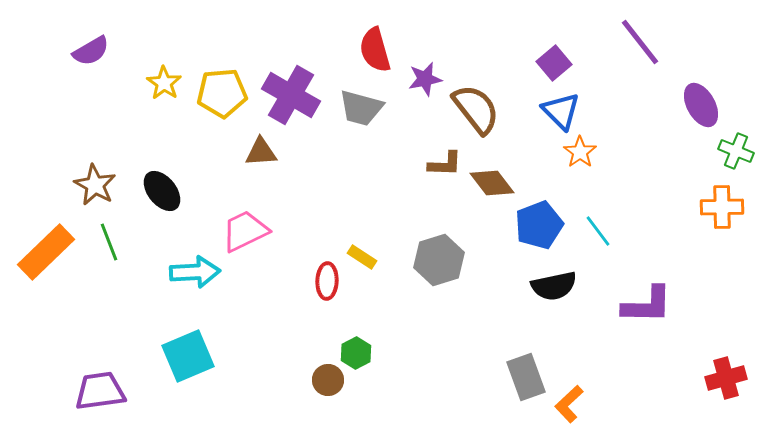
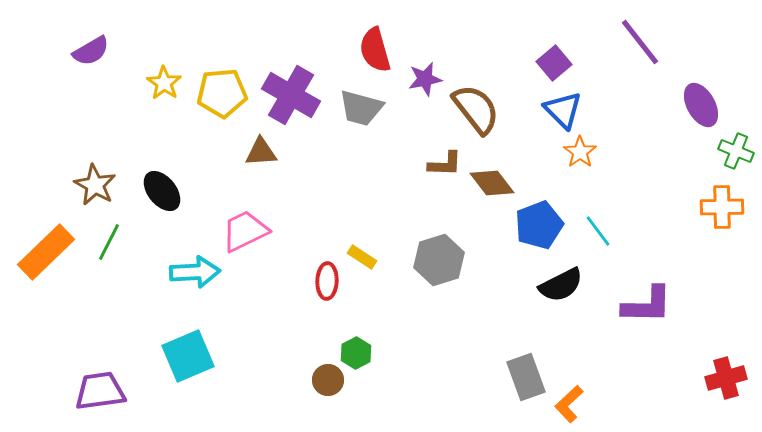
blue triangle: moved 2 px right, 1 px up
green line: rotated 48 degrees clockwise
black semicircle: moved 7 px right, 1 px up; rotated 15 degrees counterclockwise
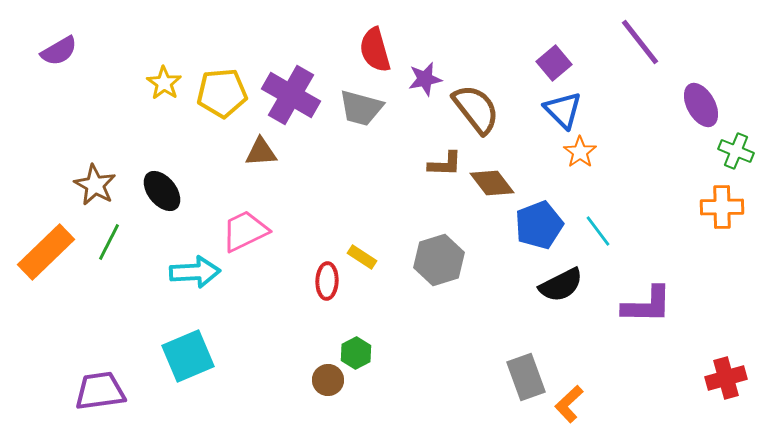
purple semicircle: moved 32 px left
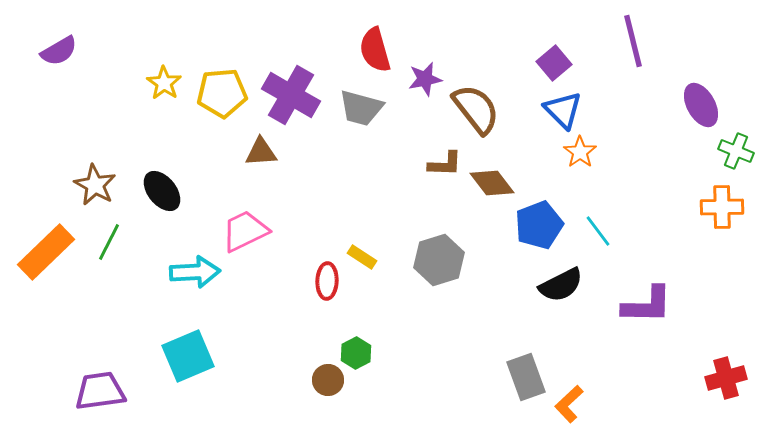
purple line: moved 7 px left, 1 px up; rotated 24 degrees clockwise
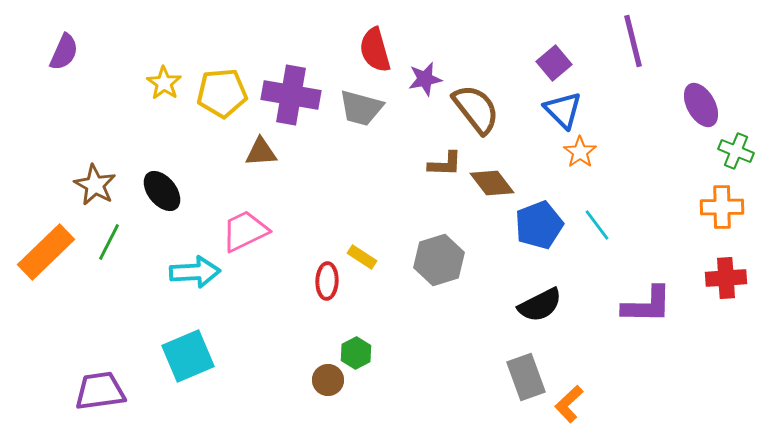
purple semicircle: moved 5 px right, 1 px down; rotated 36 degrees counterclockwise
purple cross: rotated 20 degrees counterclockwise
cyan line: moved 1 px left, 6 px up
black semicircle: moved 21 px left, 20 px down
red cross: moved 100 px up; rotated 12 degrees clockwise
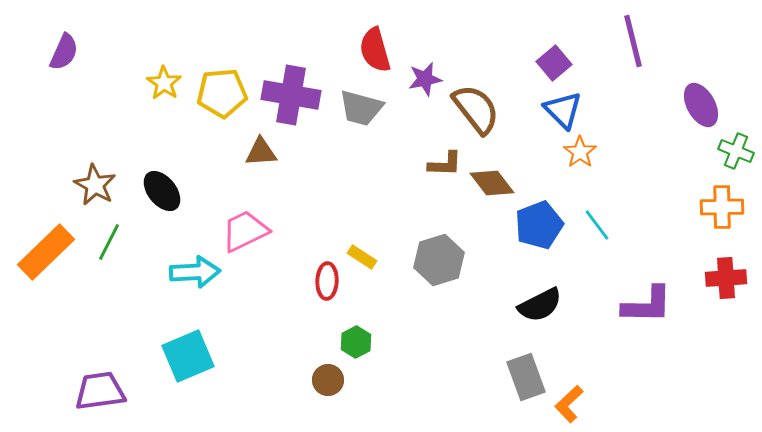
green hexagon: moved 11 px up
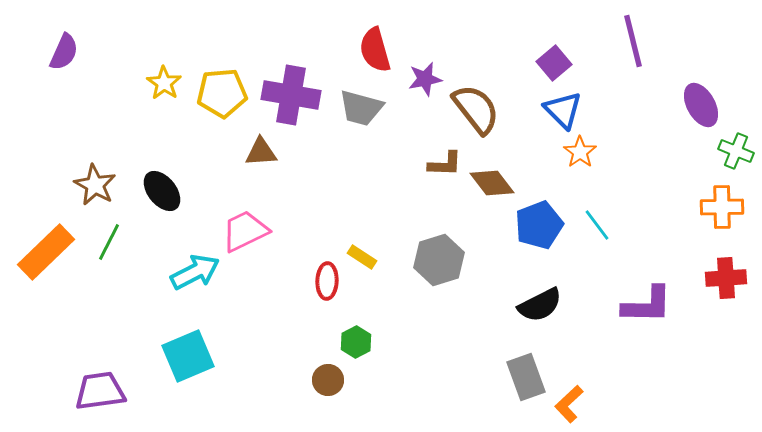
cyan arrow: rotated 24 degrees counterclockwise
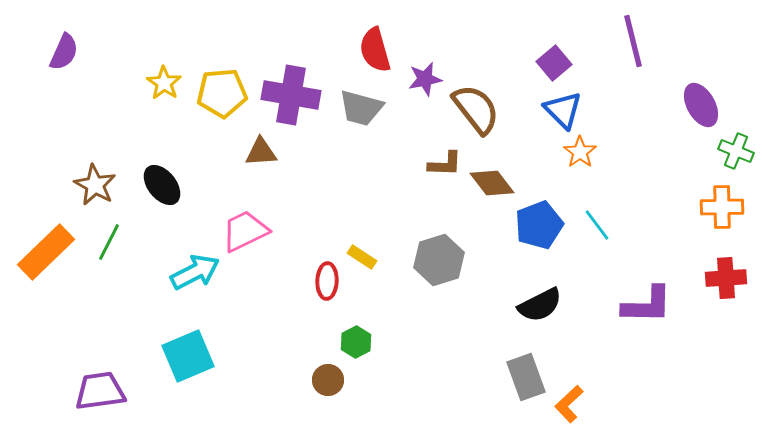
black ellipse: moved 6 px up
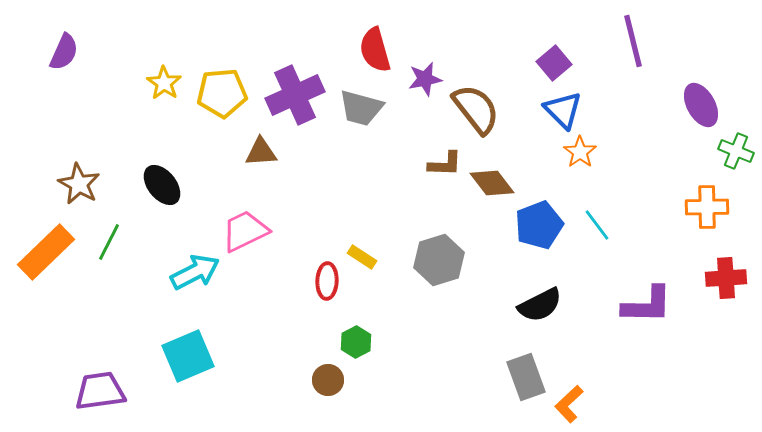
purple cross: moved 4 px right; rotated 34 degrees counterclockwise
brown star: moved 16 px left, 1 px up
orange cross: moved 15 px left
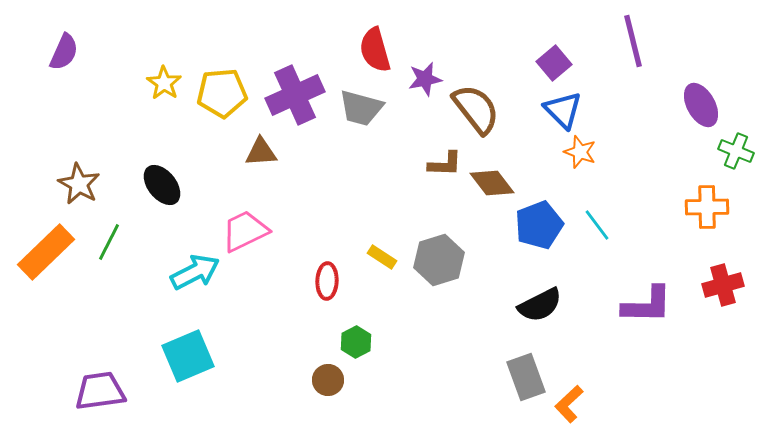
orange star: rotated 16 degrees counterclockwise
yellow rectangle: moved 20 px right
red cross: moved 3 px left, 7 px down; rotated 12 degrees counterclockwise
